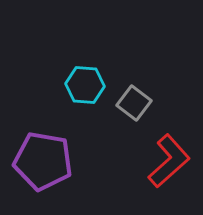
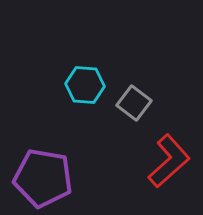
purple pentagon: moved 17 px down
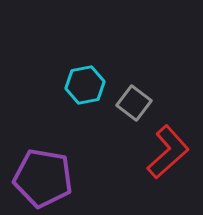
cyan hexagon: rotated 15 degrees counterclockwise
red L-shape: moved 1 px left, 9 px up
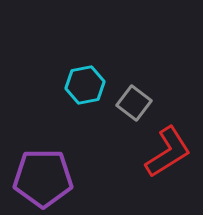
red L-shape: rotated 10 degrees clockwise
purple pentagon: rotated 10 degrees counterclockwise
